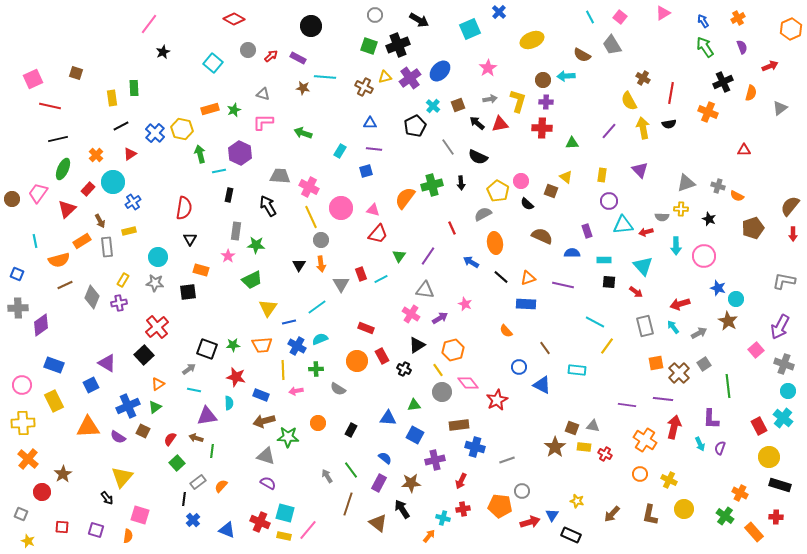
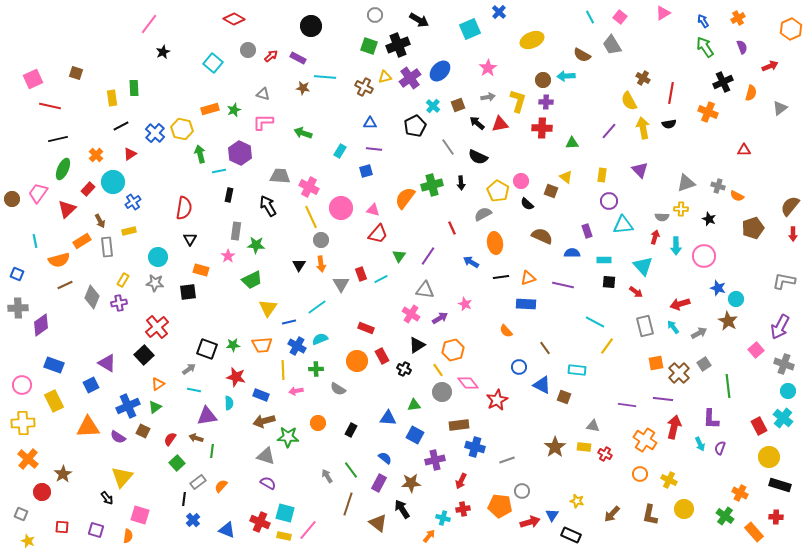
gray arrow at (490, 99): moved 2 px left, 2 px up
red arrow at (646, 232): moved 9 px right, 5 px down; rotated 120 degrees clockwise
black line at (501, 277): rotated 49 degrees counterclockwise
brown square at (572, 428): moved 8 px left, 31 px up
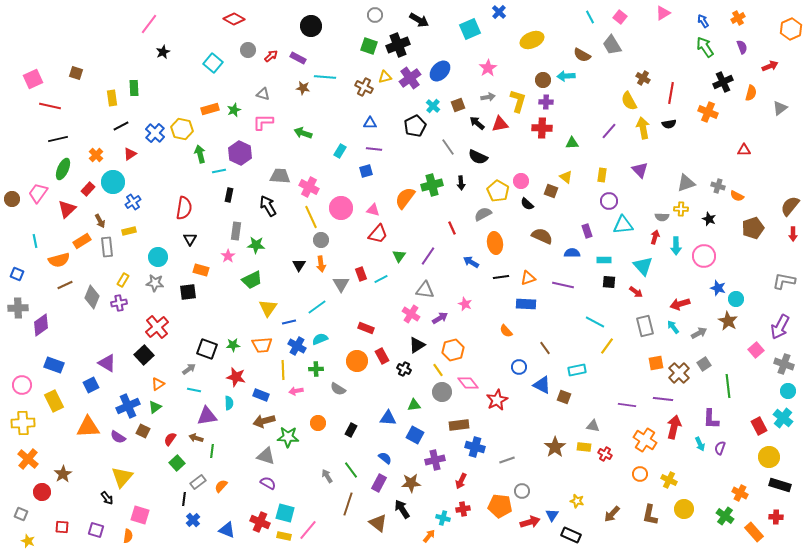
cyan rectangle at (577, 370): rotated 18 degrees counterclockwise
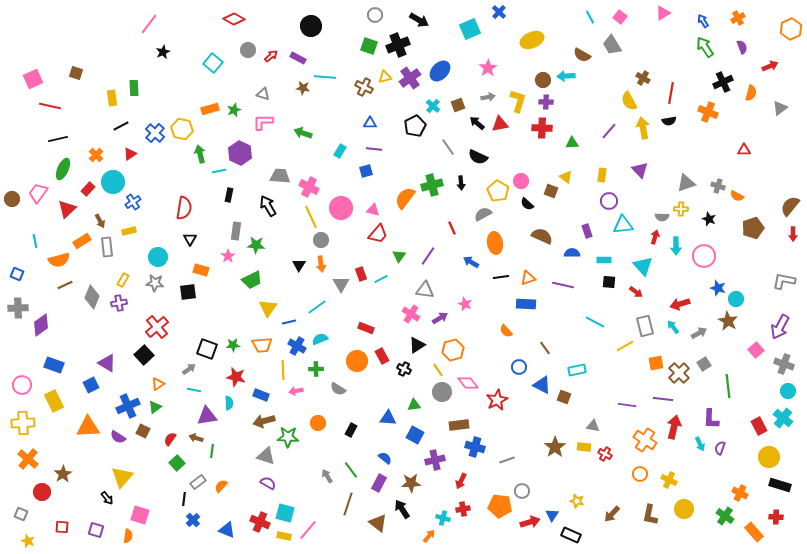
black semicircle at (669, 124): moved 3 px up
yellow line at (607, 346): moved 18 px right; rotated 24 degrees clockwise
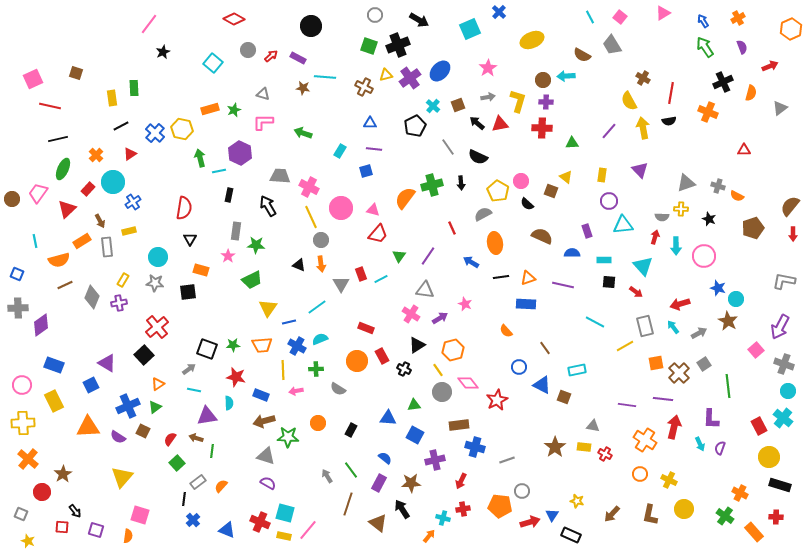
yellow triangle at (385, 77): moved 1 px right, 2 px up
green arrow at (200, 154): moved 4 px down
black triangle at (299, 265): rotated 40 degrees counterclockwise
black arrow at (107, 498): moved 32 px left, 13 px down
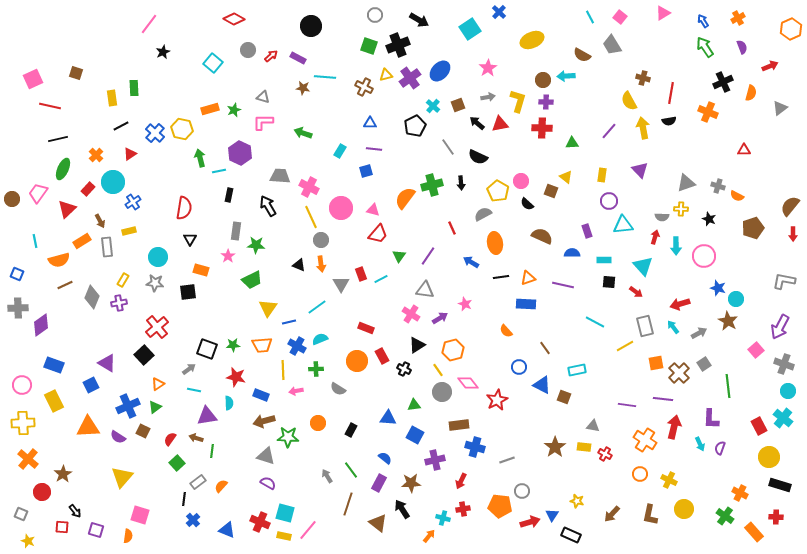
cyan square at (470, 29): rotated 10 degrees counterclockwise
brown cross at (643, 78): rotated 16 degrees counterclockwise
gray triangle at (263, 94): moved 3 px down
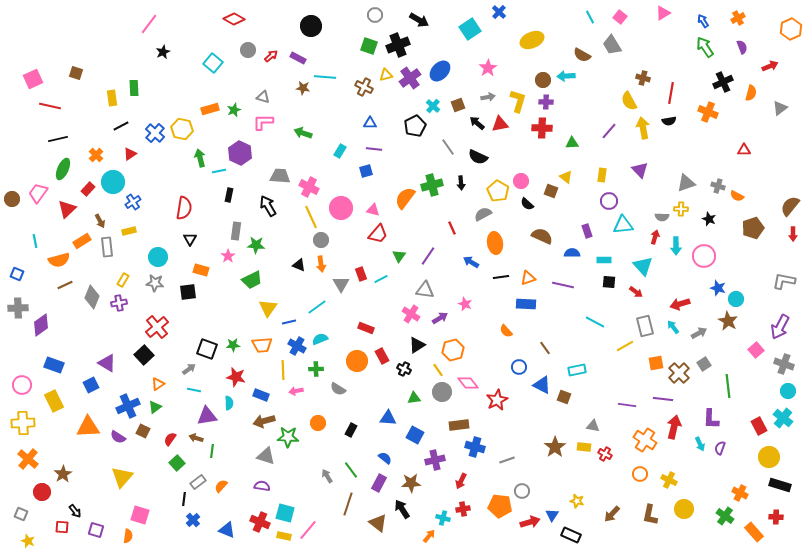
green triangle at (414, 405): moved 7 px up
purple semicircle at (268, 483): moved 6 px left, 3 px down; rotated 21 degrees counterclockwise
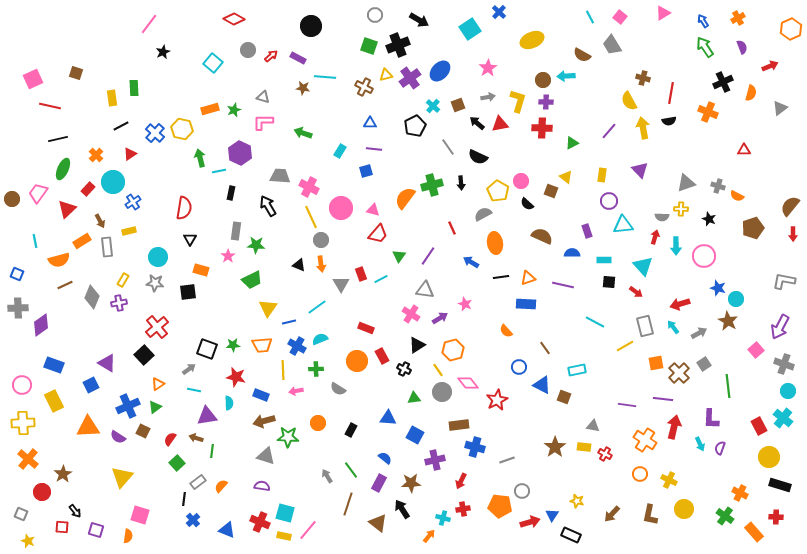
green triangle at (572, 143): rotated 24 degrees counterclockwise
black rectangle at (229, 195): moved 2 px right, 2 px up
